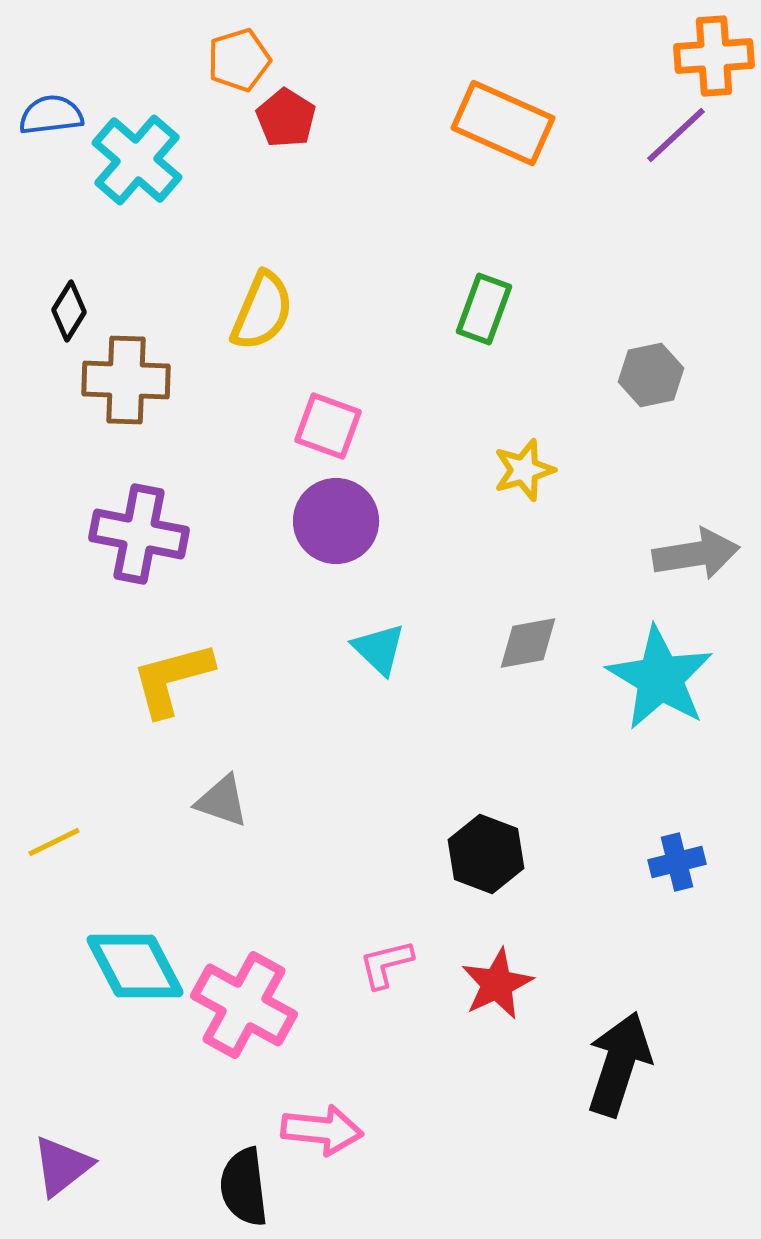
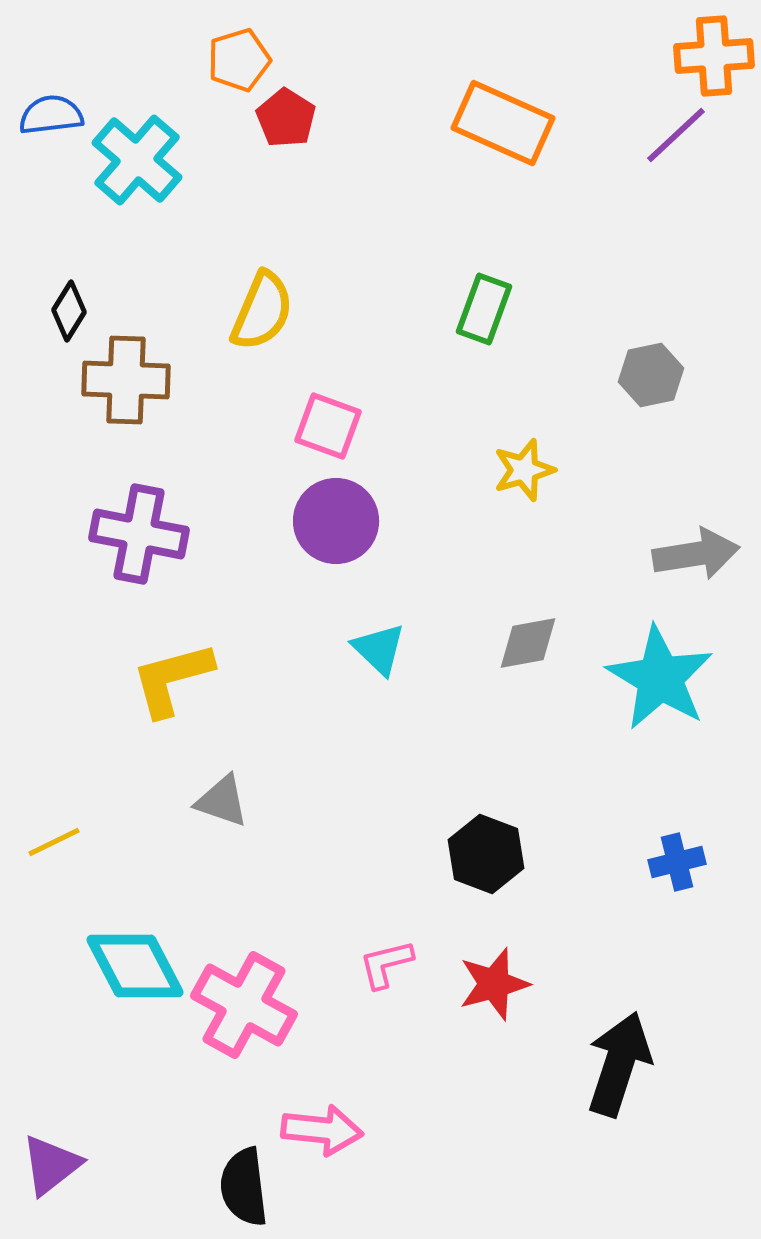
red star: moved 3 px left; rotated 10 degrees clockwise
purple triangle: moved 11 px left, 1 px up
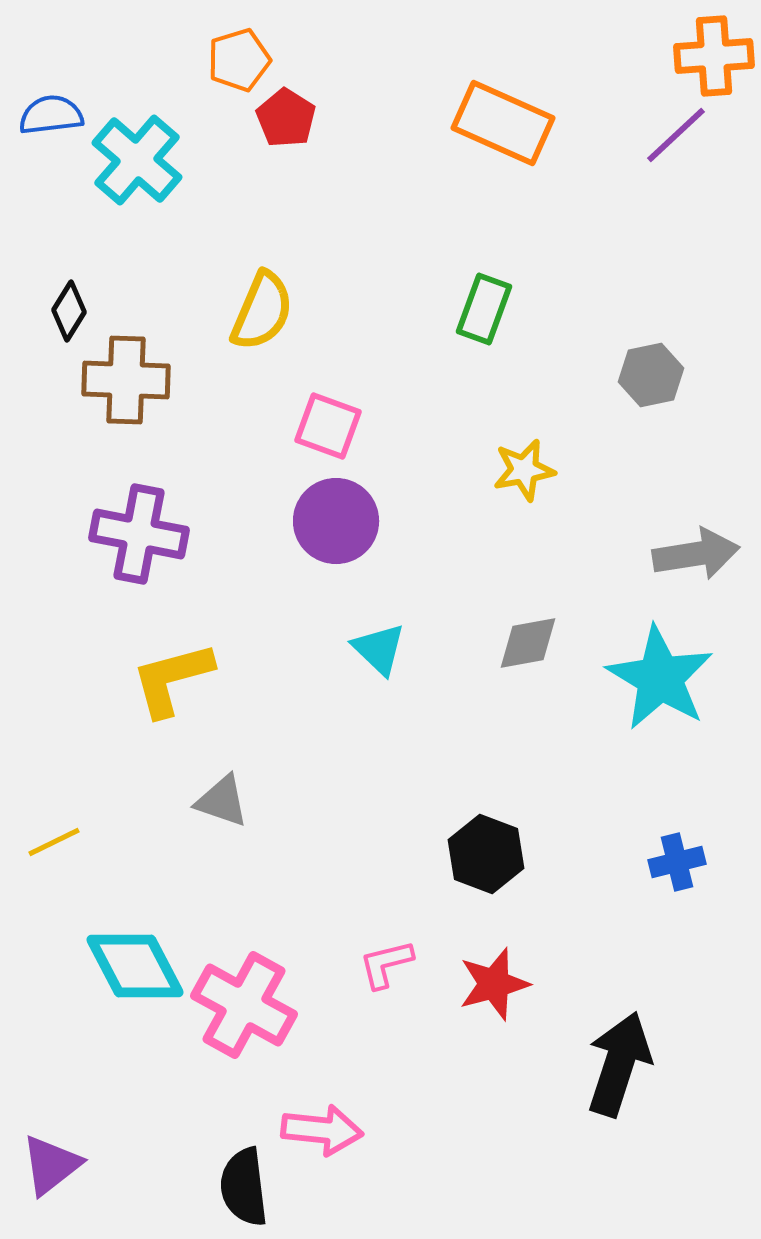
yellow star: rotated 6 degrees clockwise
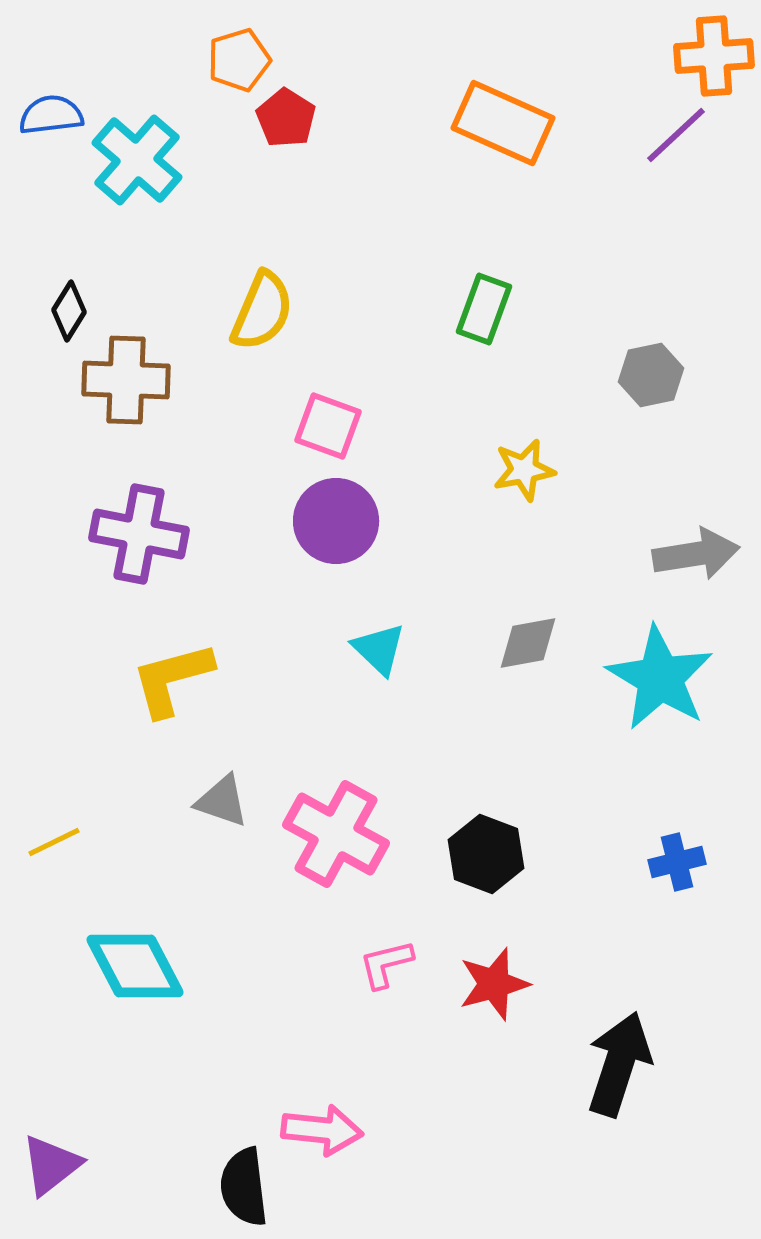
pink cross: moved 92 px right, 171 px up
